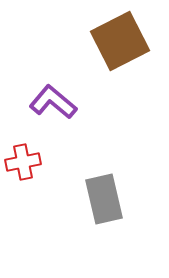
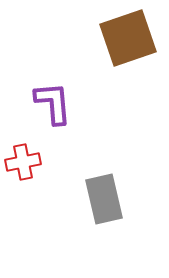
brown square: moved 8 px right, 3 px up; rotated 8 degrees clockwise
purple L-shape: moved 1 px down; rotated 45 degrees clockwise
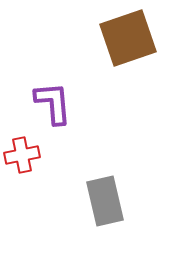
red cross: moved 1 px left, 7 px up
gray rectangle: moved 1 px right, 2 px down
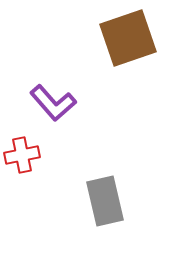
purple L-shape: rotated 144 degrees clockwise
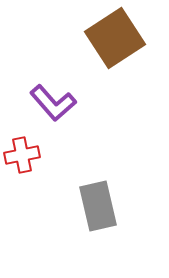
brown square: moved 13 px left; rotated 14 degrees counterclockwise
gray rectangle: moved 7 px left, 5 px down
